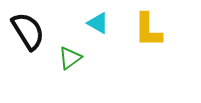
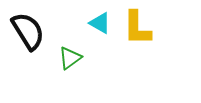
cyan triangle: moved 2 px right
yellow L-shape: moved 11 px left, 2 px up
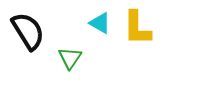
green triangle: rotated 20 degrees counterclockwise
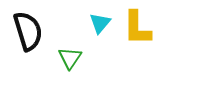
cyan triangle: rotated 40 degrees clockwise
black semicircle: rotated 15 degrees clockwise
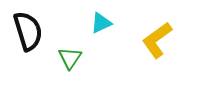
cyan triangle: moved 1 px right; rotated 25 degrees clockwise
yellow L-shape: moved 20 px right, 12 px down; rotated 54 degrees clockwise
